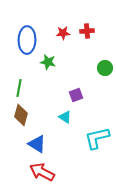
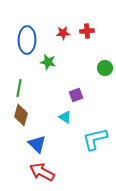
cyan L-shape: moved 2 px left, 1 px down
blue triangle: rotated 12 degrees clockwise
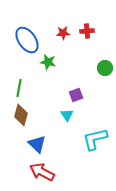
blue ellipse: rotated 36 degrees counterclockwise
cyan triangle: moved 2 px right, 2 px up; rotated 24 degrees clockwise
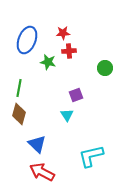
red cross: moved 18 px left, 20 px down
blue ellipse: rotated 56 degrees clockwise
brown diamond: moved 2 px left, 1 px up
cyan L-shape: moved 4 px left, 17 px down
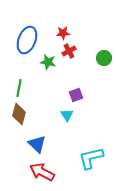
red cross: rotated 24 degrees counterclockwise
green circle: moved 1 px left, 10 px up
cyan L-shape: moved 2 px down
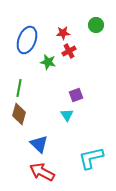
green circle: moved 8 px left, 33 px up
blue triangle: moved 2 px right
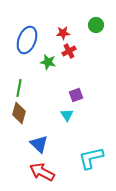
brown diamond: moved 1 px up
